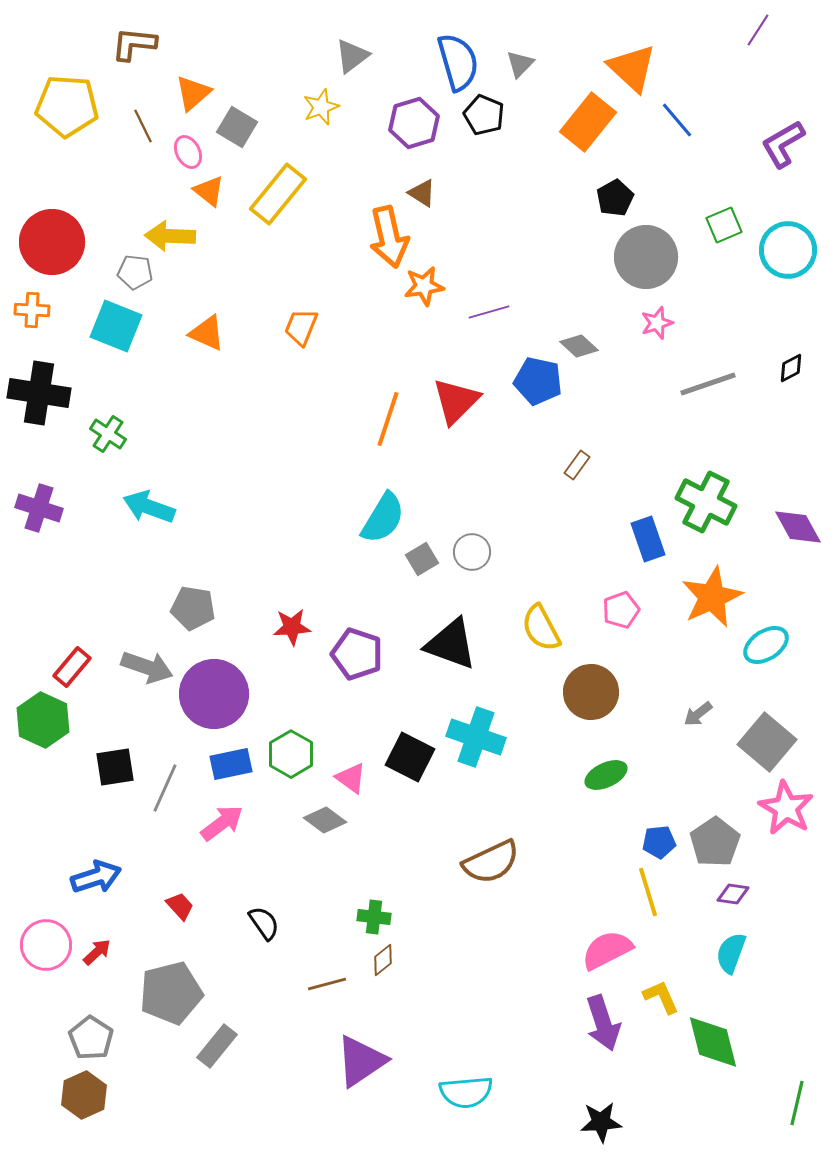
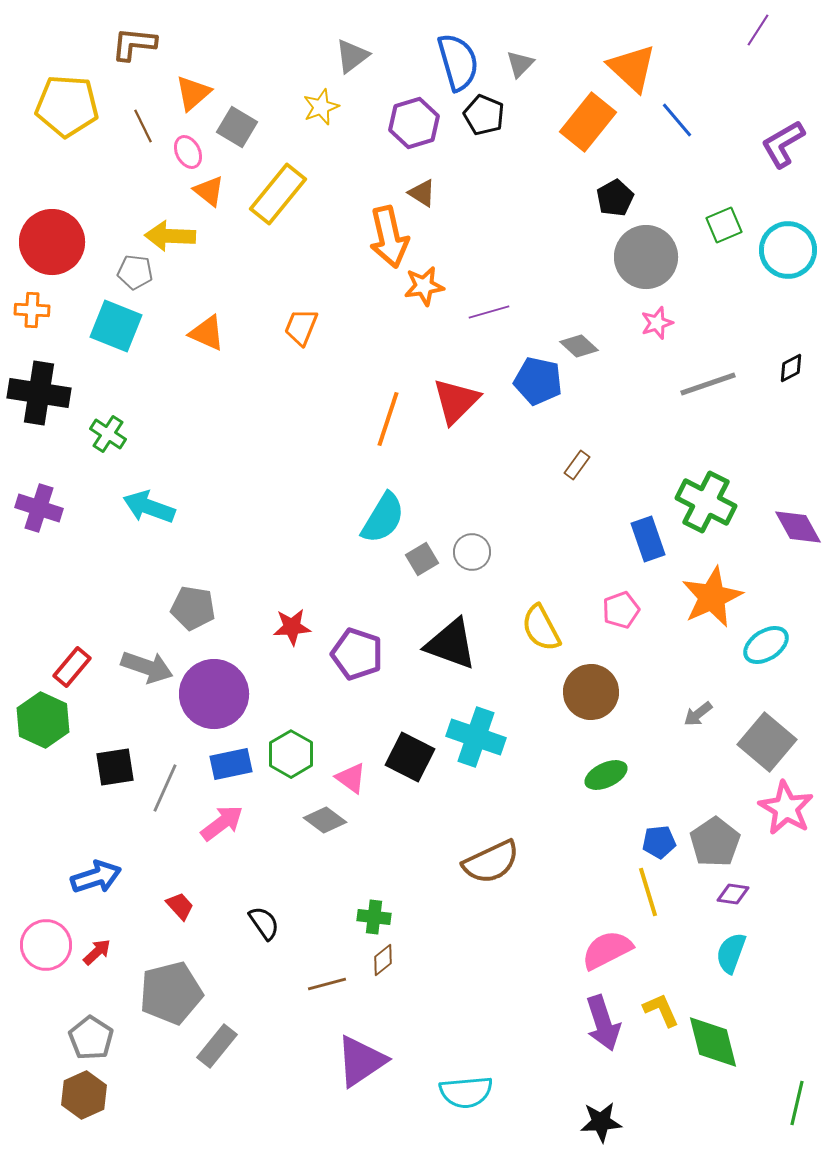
yellow L-shape at (661, 997): moved 13 px down
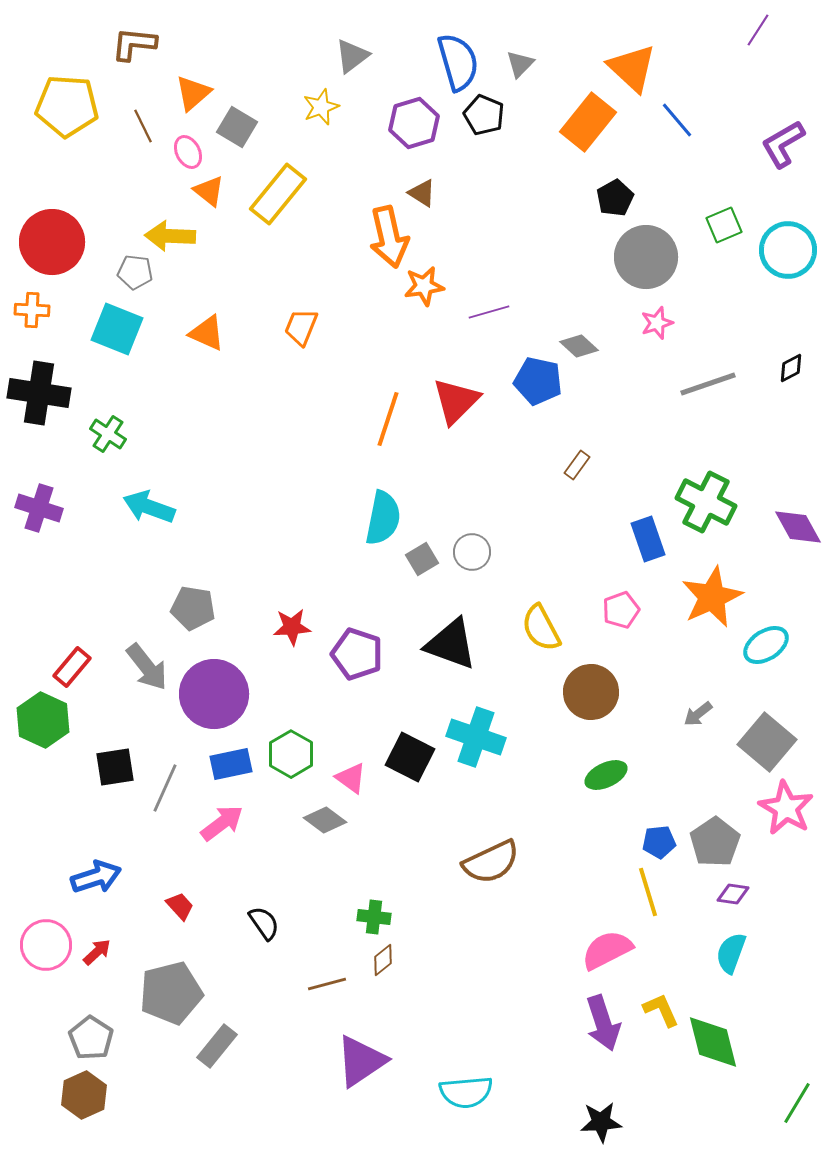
cyan square at (116, 326): moved 1 px right, 3 px down
cyan semicircle at (383, 518): rotated 20 degrees counterclockwise
gray arrow at (147, 667): rotated 33 degrees clockwise
green line at (797, 1103): rotated 18 degrees clockwise
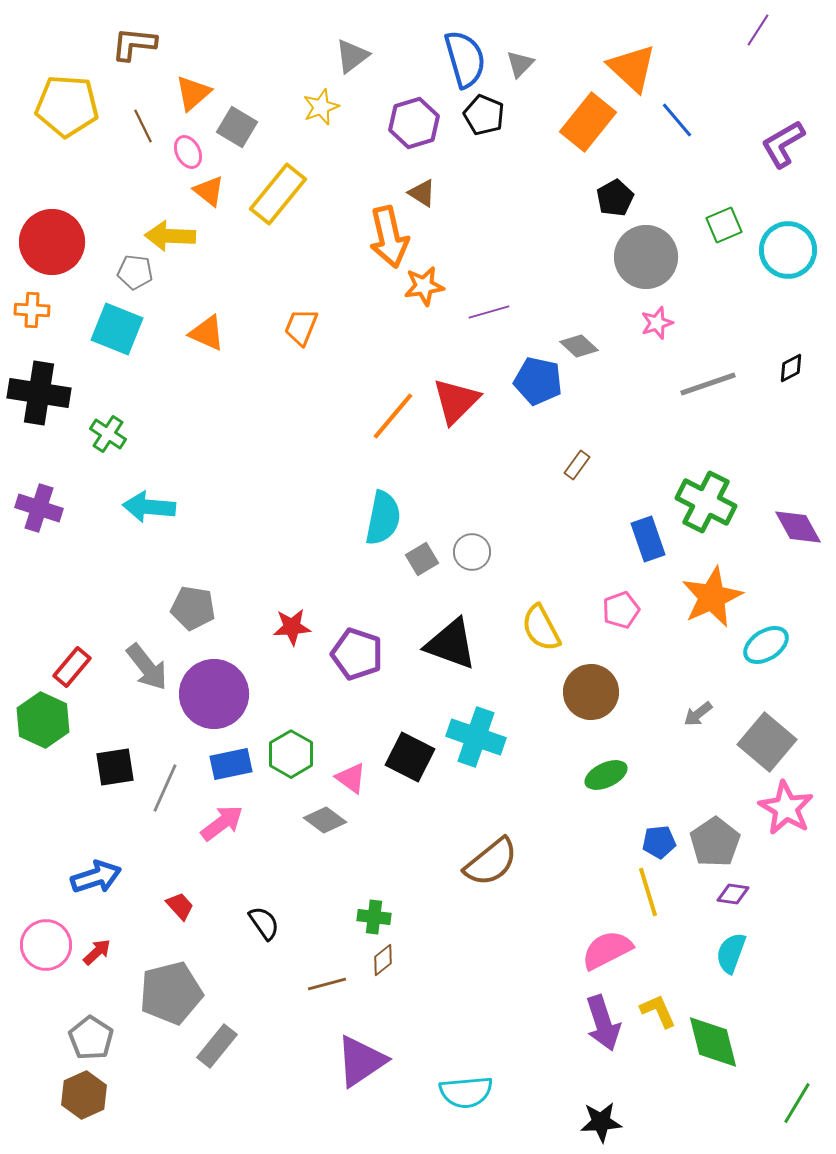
blue semicircle at (458, 62): moved 7 px right, 3 px up
orange line at (388, 419): moved 5 px right, 3 px up; rotated 22 degrees clockwise
cyan arrow at (149, 507): rotated 15 degrees counterclockwise
brown semicircle at (491, 862): rotated 14 degrees counterclockwise
yellow L-shape at (661, 1010): moved 3 px left, 1 px down
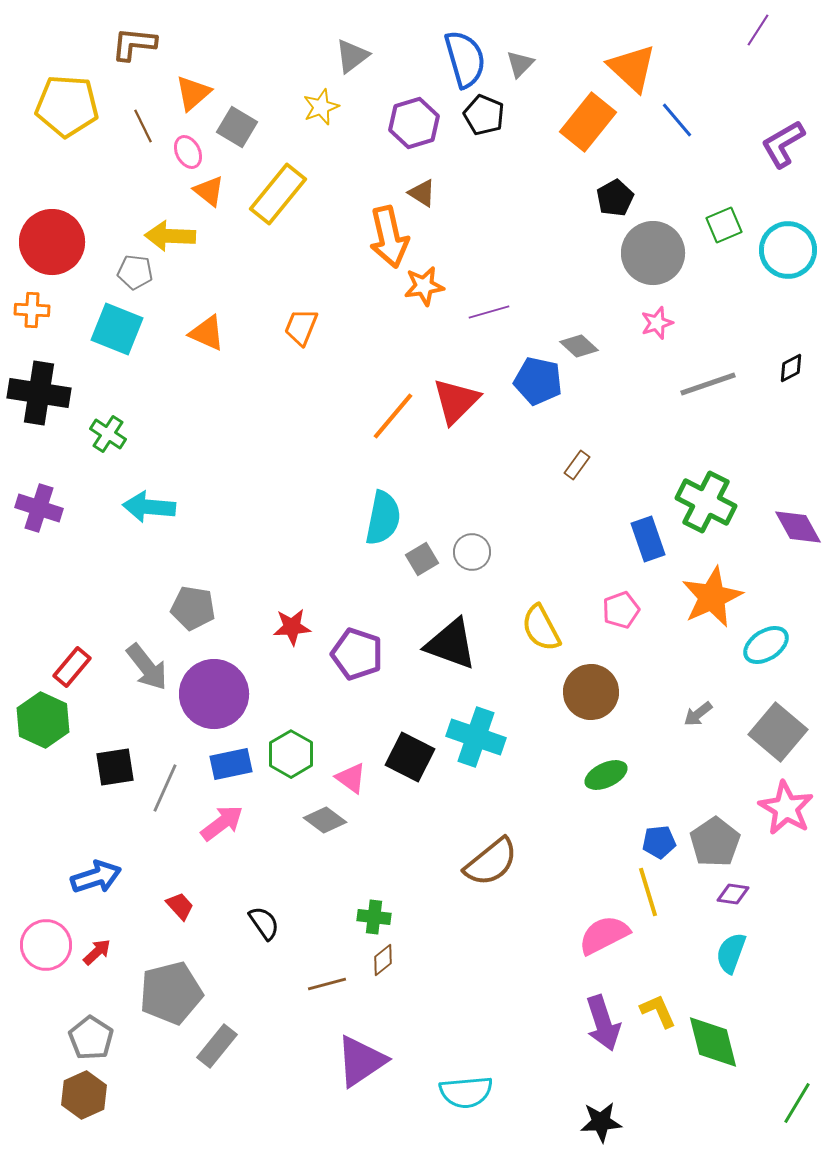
gray circle at (646, 257): moved 7 px right, 4 px up
gray square at (767, 742): moved 11 px right, 10 px up
pink semicircle at (607, 950): moved 3 px left, 15 px up
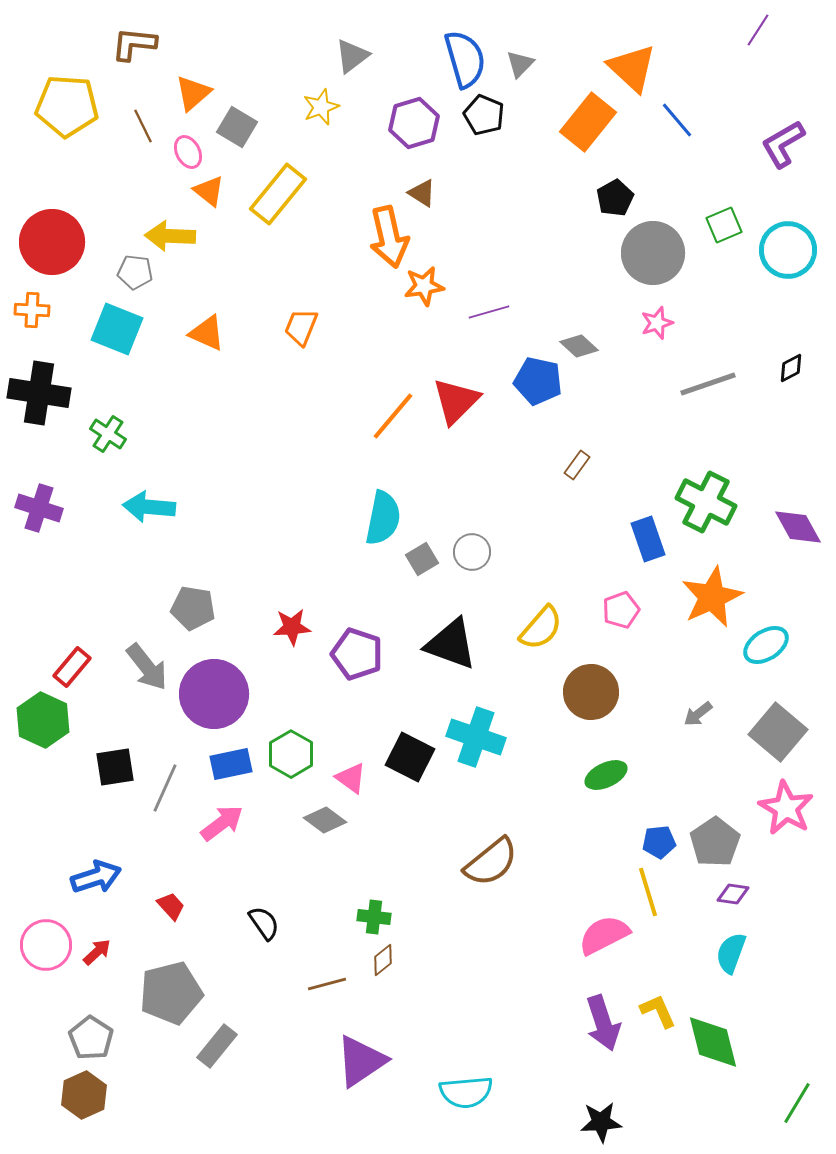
yellow semicircle at (541, 628): rotated 111 degrees counterclockwise
red trapezoid at (180, 906): moved 9 px left
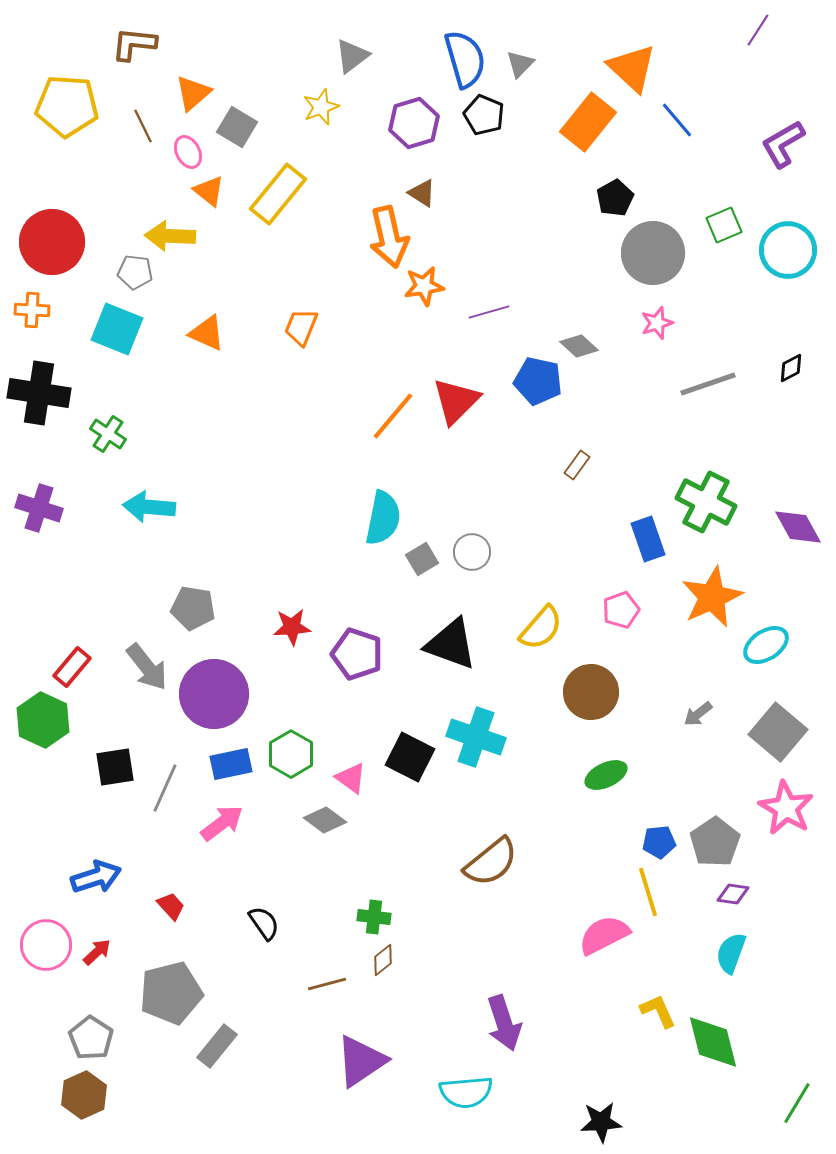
purple arrow at (603, 1023): moved 99 px left
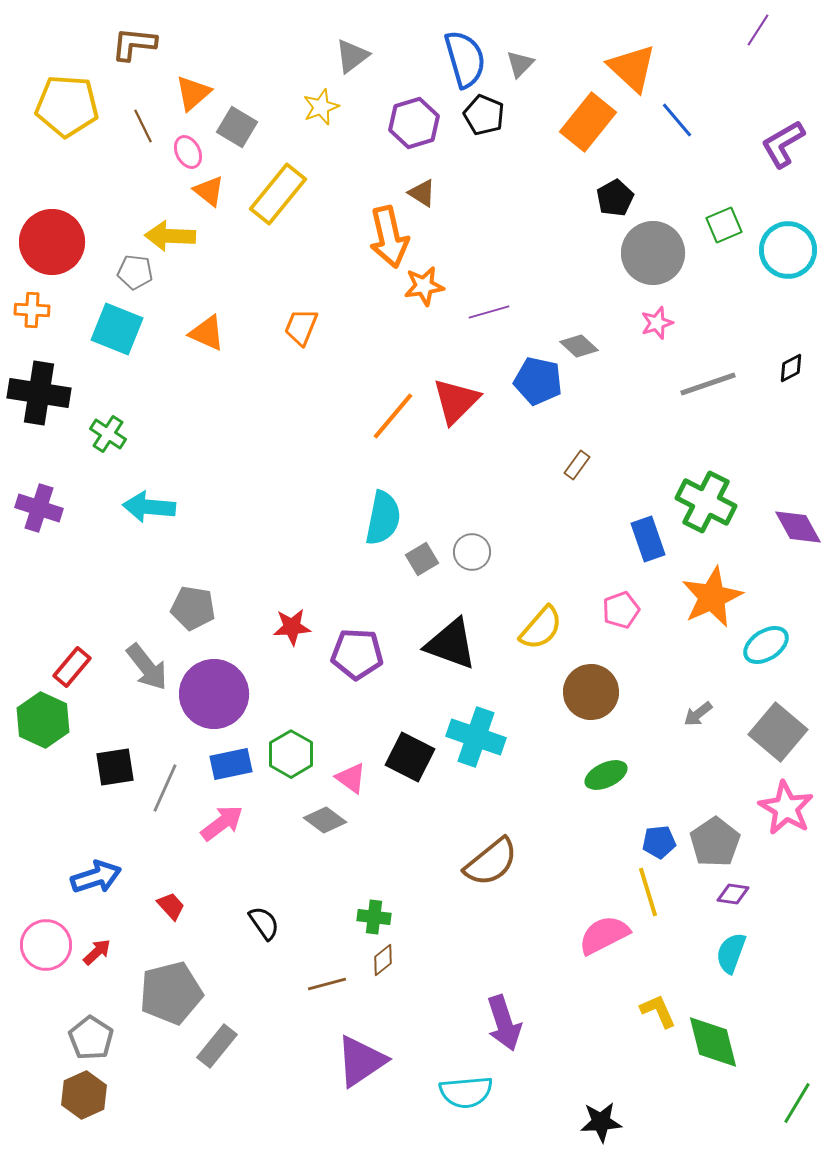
purple pentagon at (357, 654): rotated 15 degrees counterclockwise
